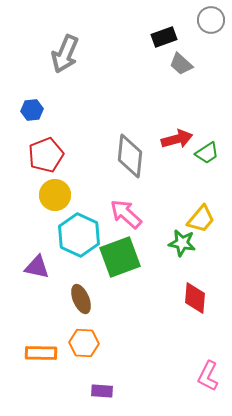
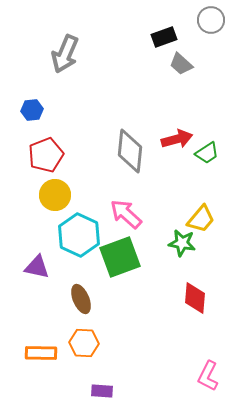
gray diamond: moved 5 px up
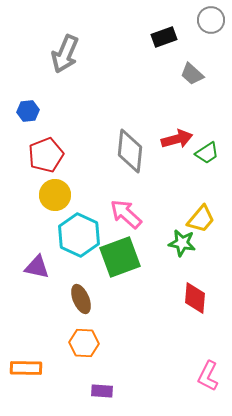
gray trapezoid: moved 11 px right, 10 px down
blue hexagon: moved 4 px left, 1 px down
orange rectangle: moved 15 px left, 15 px down
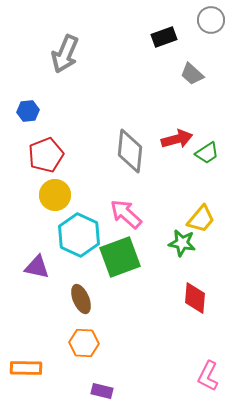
purple rectangle: rotated 10 degrees clockwise
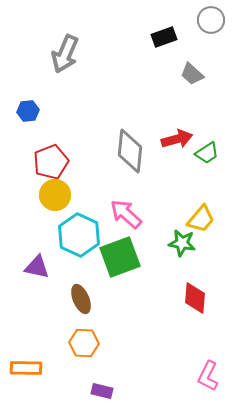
red pentagon: moved 5 px right, 7 px down
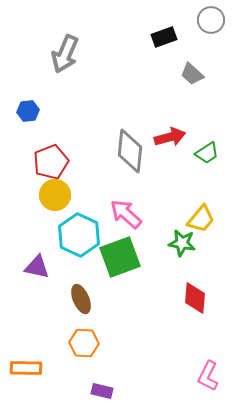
red arrow: moved 7 px left, 2 px up
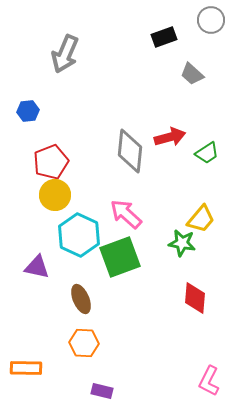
pink L-shape: moved 1 px right, 5 px down
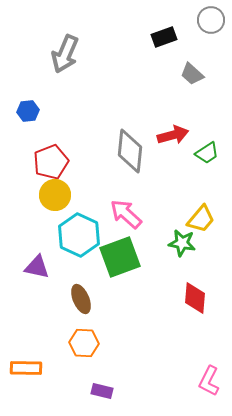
red arrow: moved 3 px right, 2 px up
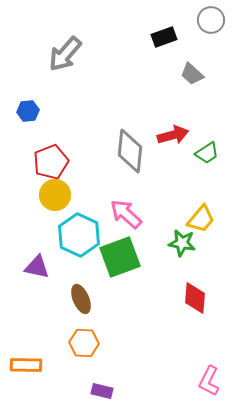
gray arrow: rotated 18 degrees clockwise
orange rectangle: moved 3 px up
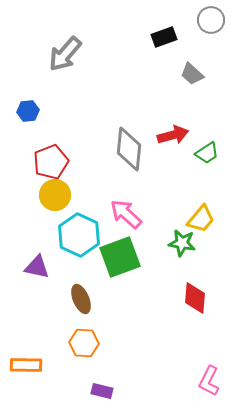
gray diamond: moved 1 px left, 2 px up
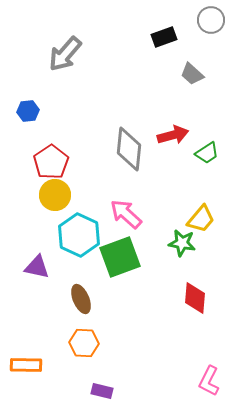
red pentagon: rotated 12 degrees counterclockwise
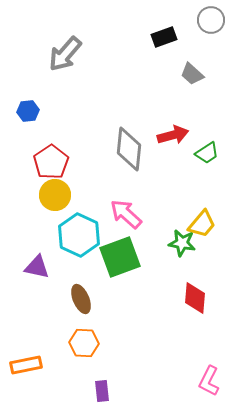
yellow trapezoid: moved 1 px right, 5 px down
orange rectangle: rotated 12 degrees counterclockwise
purple rectangle: rotated 70 degrees clockwise
